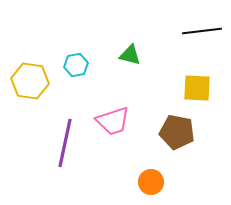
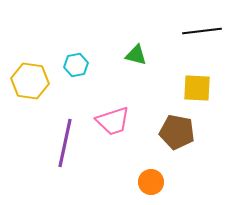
green triangle: moved 6 px right
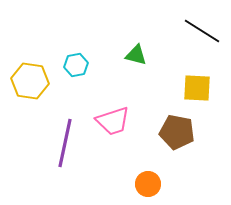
black line: rotated 39 degrees clockwise
orange circle: moved 3 px left, 2 px down
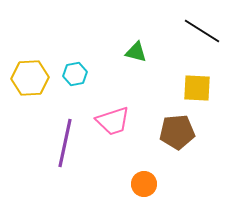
green triangle: moved 3 px up
cyan hexagon: moved 1 px left, 9 px down
yellow hexagon: moved 3 px up; rotated 12 degrees counterclockwise
brown pentagon: rotated 16 degrees counterclockwise
orange circle: moved 4 px left
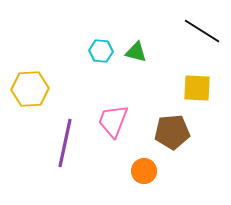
cyan hexagon: moved 26 px right, 23 px up; rotated 15 degrees clockwise
yellow hexagon: moved 11 px down
pink trapezoid: rotated 129 degrees clockwise
brown pentagon: moved 5 px left
orange circle: moved 13 px up
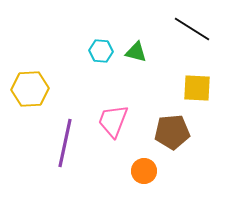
black line: moved 10 px left, 2 px up
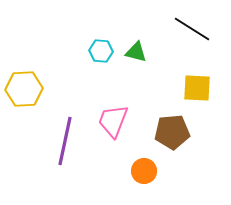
yellow hexagon: moved 6 px left
purple line: moved 2 px up
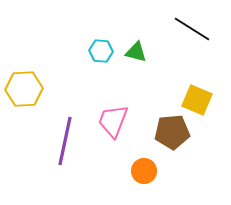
yellow square: moved 12 px down; rotated 20 degrees clockwise
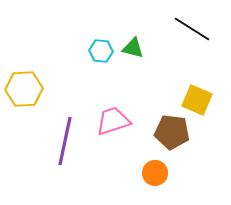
green triangle: moved 3 px left, 4 px up
pink trapezoid: rotated 51 degrees clockwise
brown pentagon: rotated 12 degrees clockwise
orange circle: moved 11 px right, 2 px down
